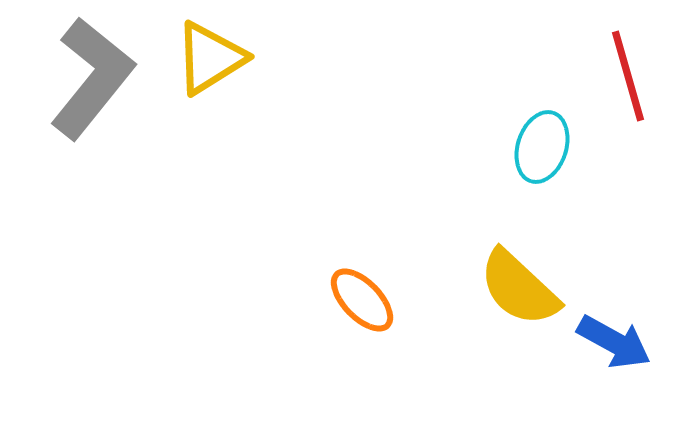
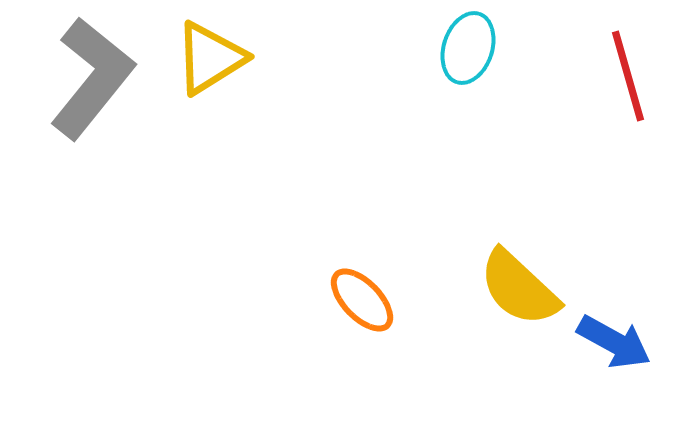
cyan ellipse: moved 74 px left, 99 px up
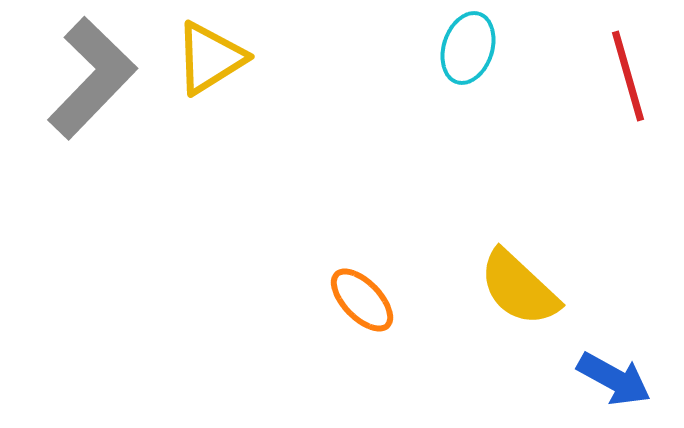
gray L-shape: rotated 5 degrees clockwise
blue arrow: moved 37 px down
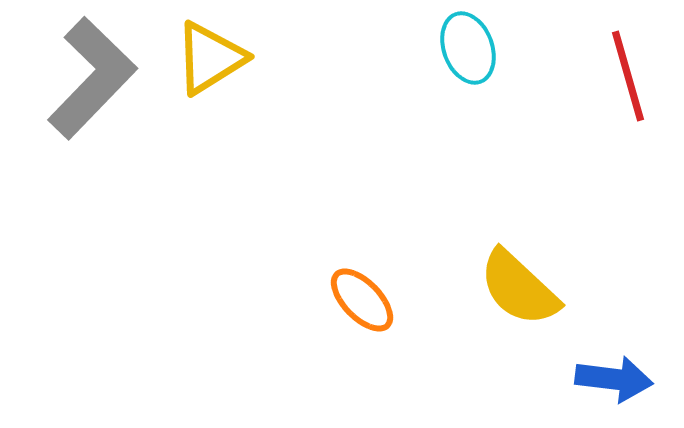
cyan ellipse: rotated 38 degrees counterclockwise
blue arrow: rotated 22 degrees counterclockwise
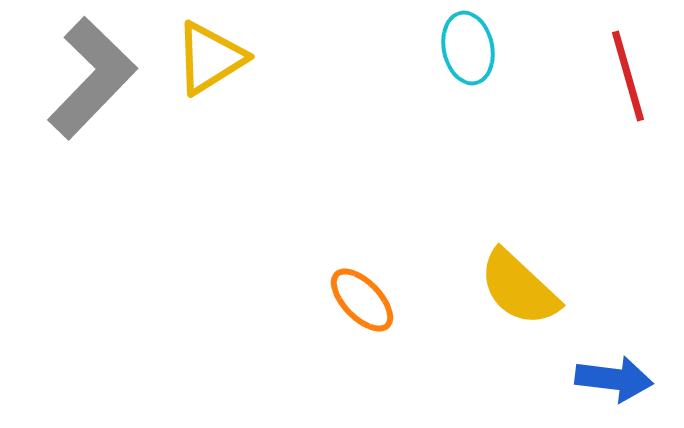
cyan ellipse: rotated 8 degrees clockwise
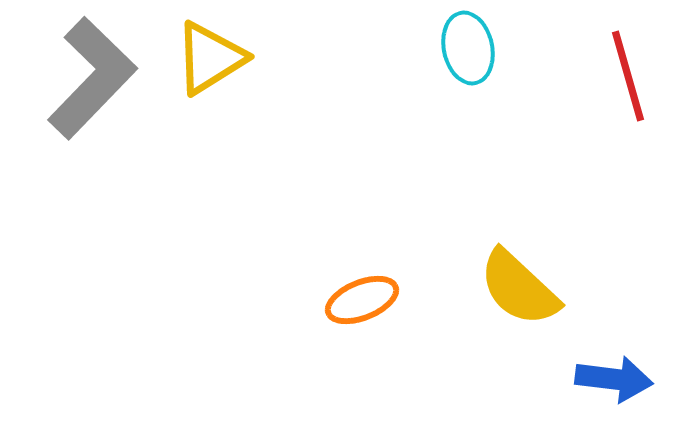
orange ellipse: rotated 68 degrees counterclockwise
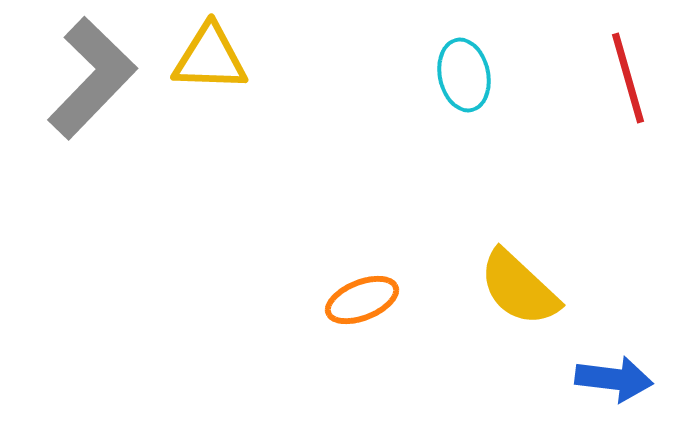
cyan ellipse: moved 4 px left, 27 px down
yellow triangle: rotated 34 degrees clockwise
red line: moved 2 px down
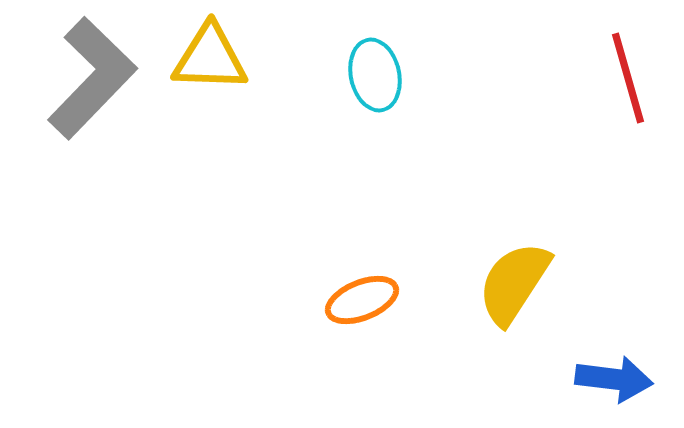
cyan ellipse: moved 89 px left
yellow semicircle: moved 5 px left, 5 px up; rotated 80 degrees clockwise
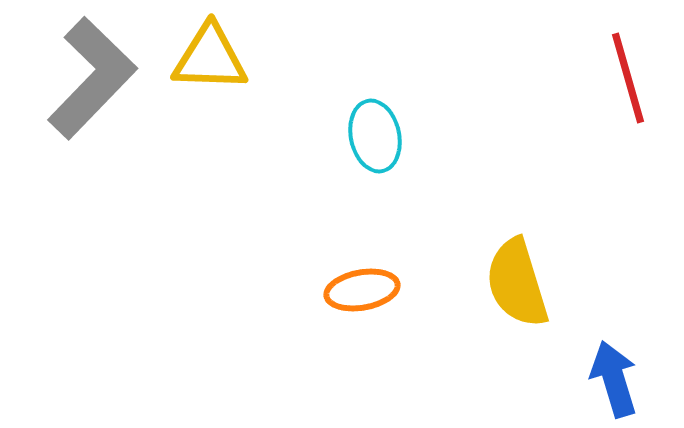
cyan ellipse: moved 61 px down
yellow semicircle: moved 3 px right; rotated 50 degrees counterclockwise
orange ellipse: moved 10 px up; rotated 12 degrees clockwise
blue arrow: rotated 114 degrees counterclockwise
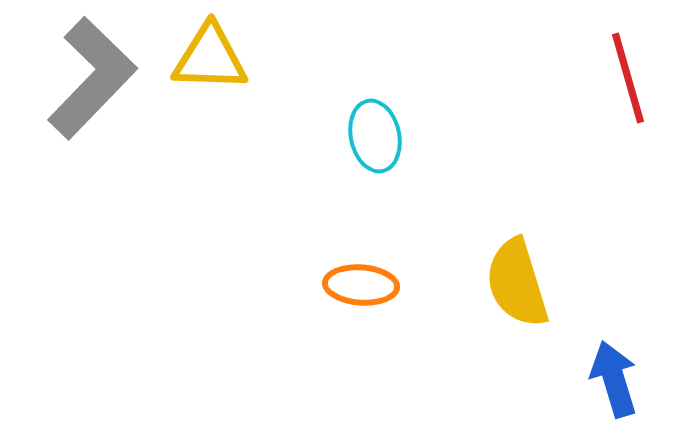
orange ellipse: moved 1 px left, 5 px up; rotated 14 degrees clockwise
